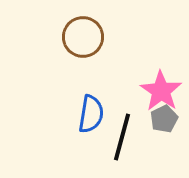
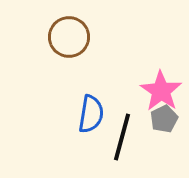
brown circle: moved 14 px left
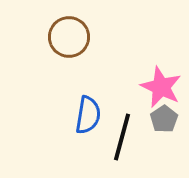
pink star: moved 4 px up; rotated 9 degrees counterclockwise
blue semicircle: moved 3 px left, 1 px down
gray pentagon: rotated 8 degrees counterclockwise
